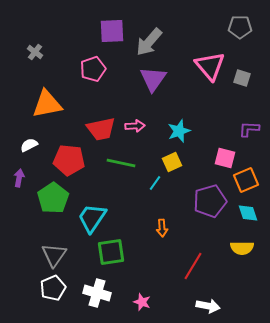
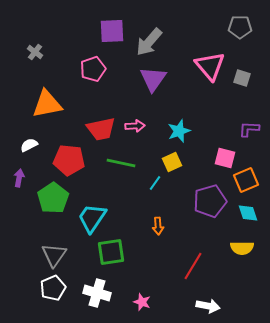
orange arrow: moved 4 px left, 2 px up
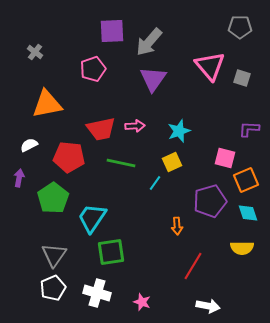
red pentagon: moved 3 px up
orange arrow: moved 19 px right
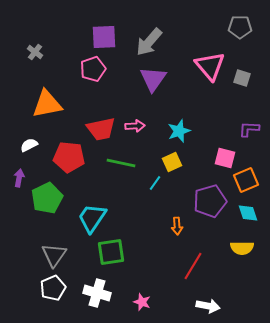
purple square: moved 8 px left, 6 px down
green pentagon: moved 6 px left; rotated 8 degrees clockwise
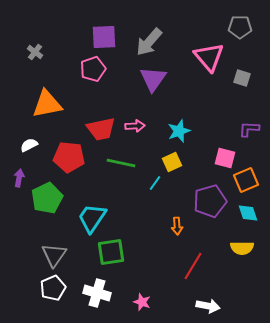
pink triangle: moved 1 px left, 9 px up
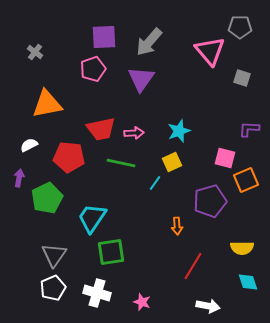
pink triangle: moved 1 px right, 6 px up
purple triangle: moved 12 px left
pink arrow: moved 1 px left, 7 px down
cyan diamond: moved 69 px down
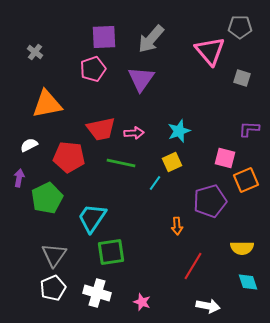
gray arrow: moved 2 px right, 3 px up
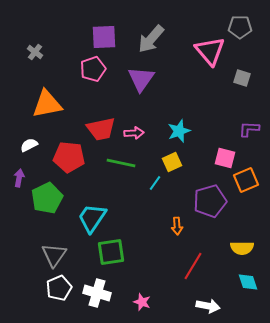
white pentagon: moved 6 px right
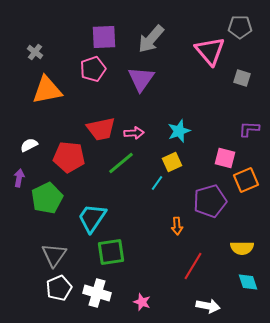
orange triangle: moved 14 px up
green line: rotated 52 degrees counterclockwise
cyan line: moved 2 px right
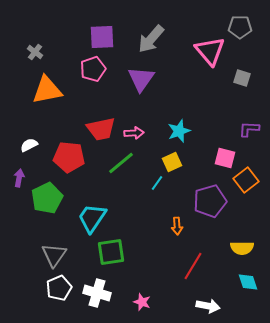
purple square: moved 2 px left
orange square: rotated 15 degrees counterclockwise
